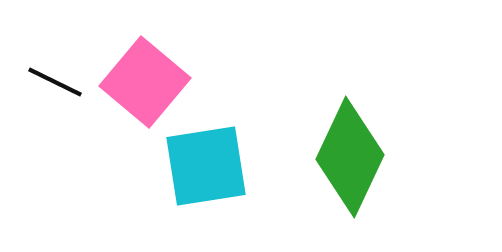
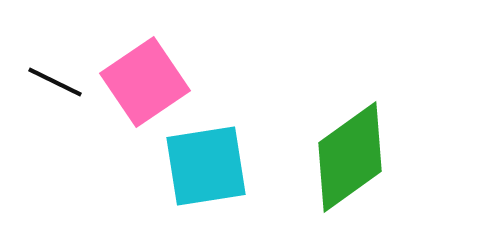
pink square: rotated 16 degrees clockwise
green diamond: rotated 29 degrees clockwise
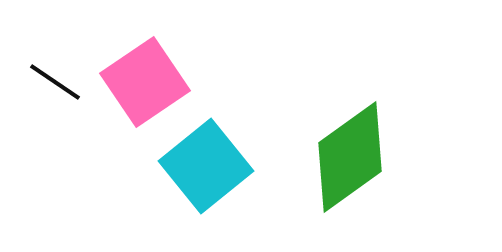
black line: rotated 8 degrees clockwise
cyan square: rotated 30 degrees counterclockwise
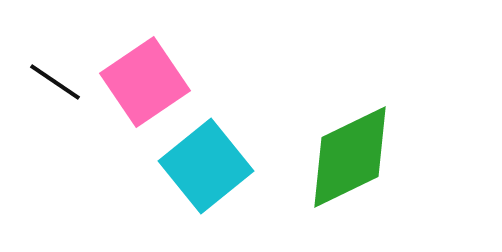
green diamond: rotated 10 degrees clockwise
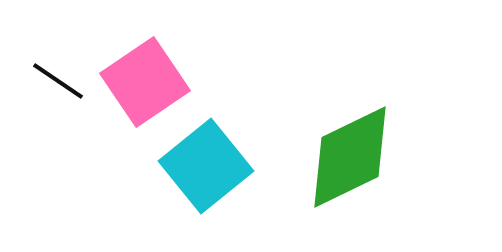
black line: moved 3 px right, 1 px up
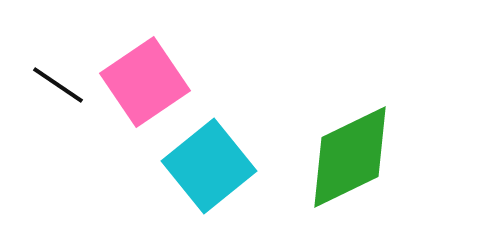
black line: moved 4 px down
cyan square: moved 3 px right
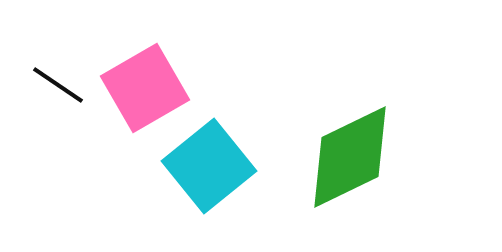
pink square: moved 6 px down; rotated 4 degrees clockwise
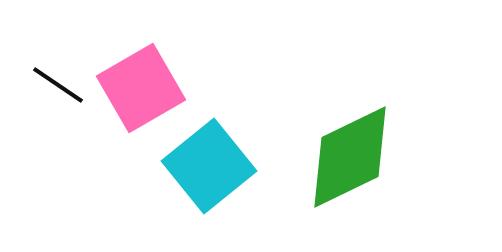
pink square: moved 4 px left
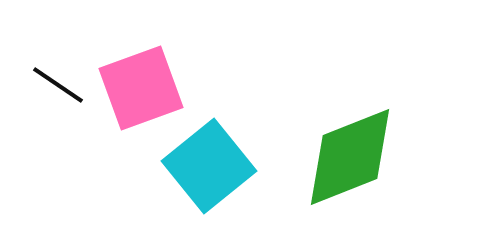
pink square: rotated 10 degrees clockwise
green diamond: rotated 4 degrees clockwise
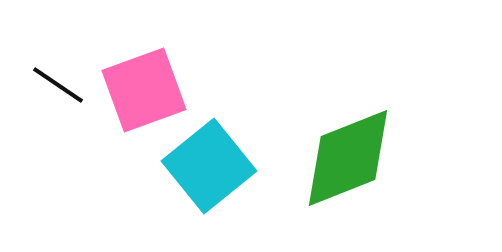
pink square: moved 3 px right, 2 px down
green diamond: moved 2 px left, 1 px down
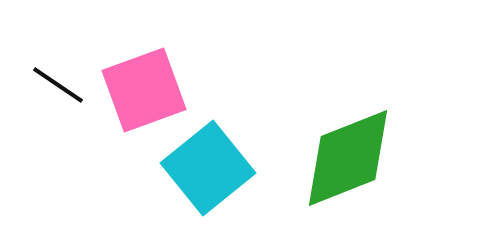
cyan square: moved 1 px left, 2 px down
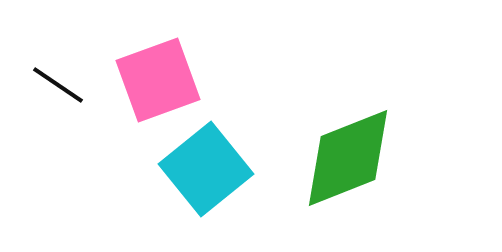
pink square: moved 14 px right, 10 px up
cyan square: moved 2 px left, 1 px down
